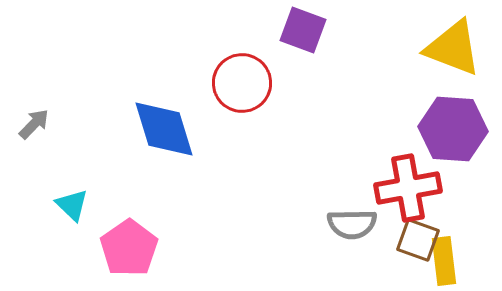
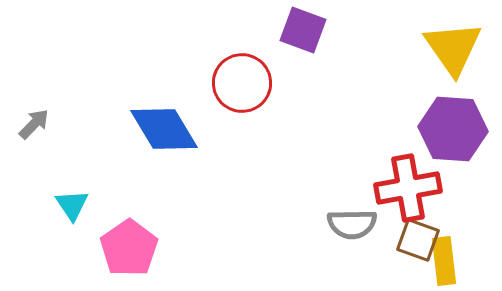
yellow triangle: rotated 34 degrees clockwise
blue diamond: rotated 14 degrees counterclockwise
cyan triangle: rotated 12 degrees clockwise
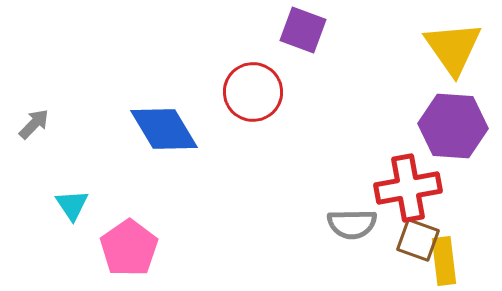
red circle: moved 11 px right, 9 px down
purple hexagon: moved 3 px up
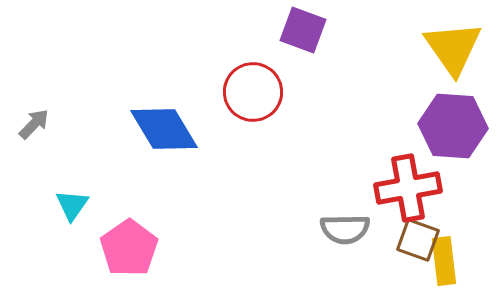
cyan triangle: rotated 9 degrees clockwise
gray semicircle: moved 7 px left, 5 px down
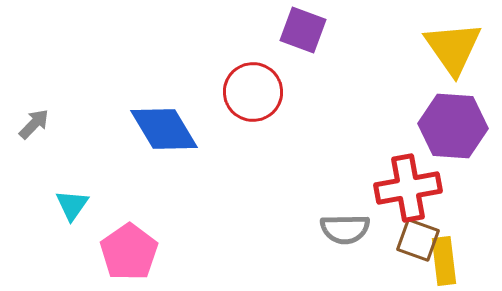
pink pentagon: moved 4 px down
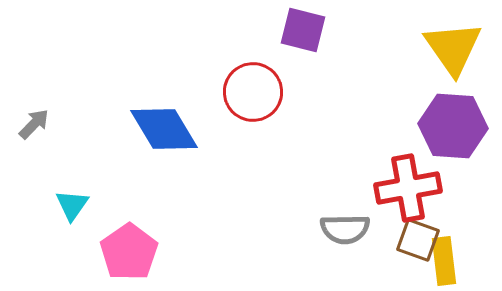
purple square: rotated 6 degrees counterclockwise
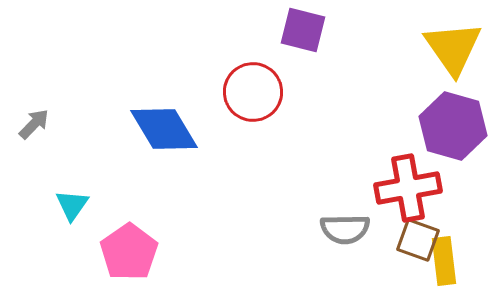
purple hexagon: rotated 12 degrees clockwise
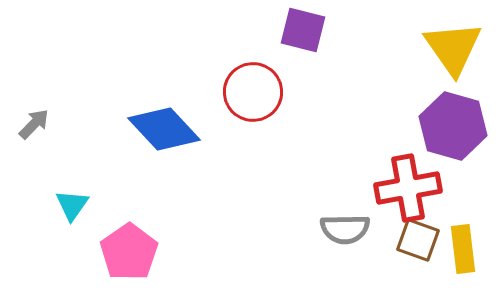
blue diamond: rotated 12 degrees counterclockwise
yellow rectangle: moved 19 px right, 12 px up
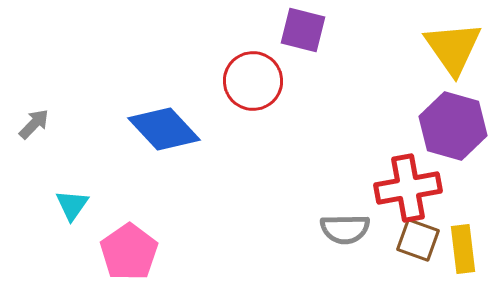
red circle: moved 11 px up
